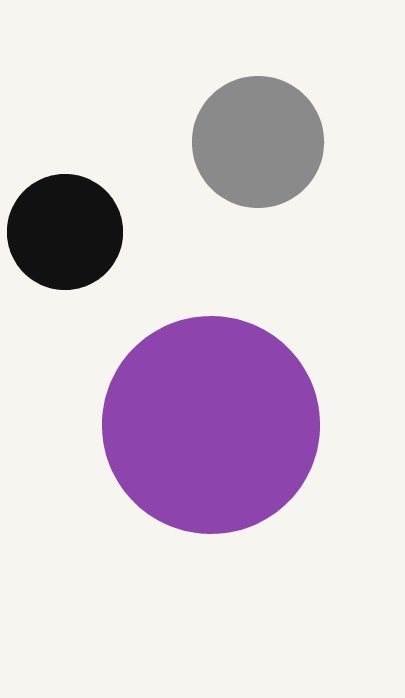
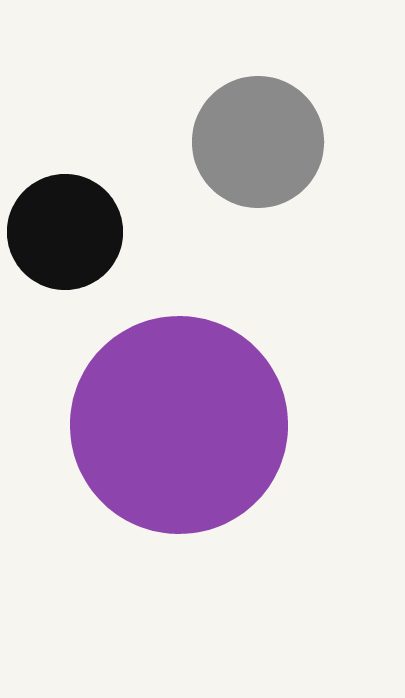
purple circle: moved 32 px left
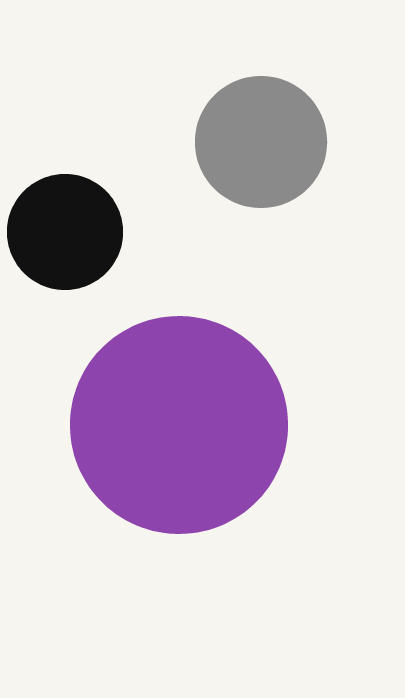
gray circle: moved 3 px right
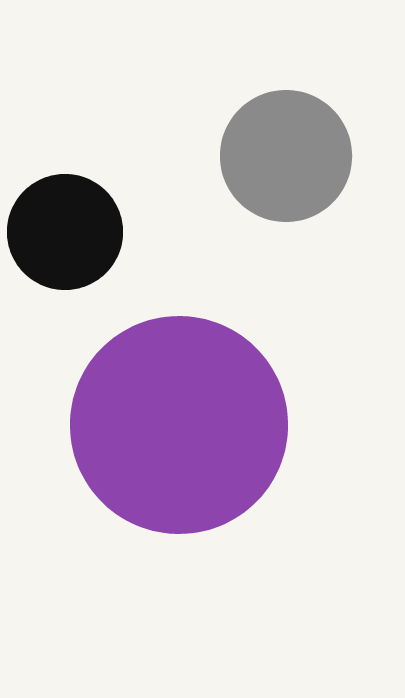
gray circle: moved 25 px right, 14 px down
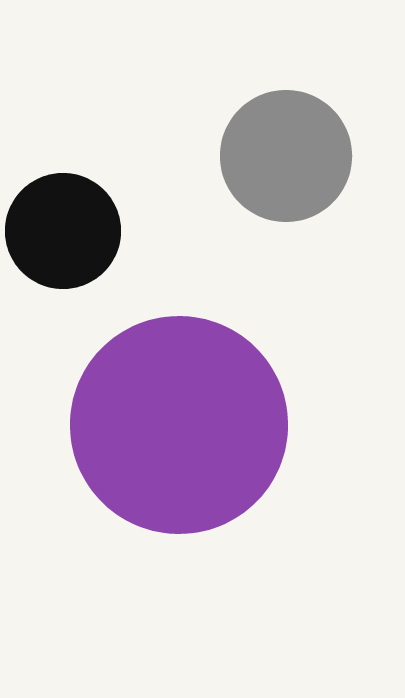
black circle: moved 2 px left, 1 px up
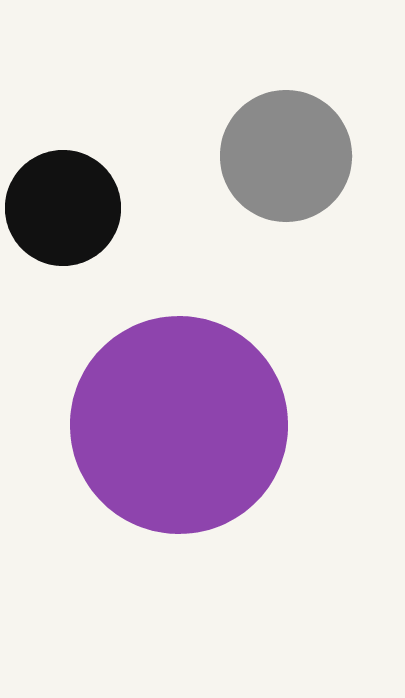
black circle: moved 23 px up
